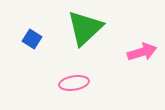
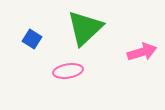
pink ellipse: moved 6 px left, 12 px up
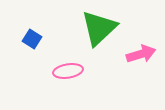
green triangle: moved 14 px right
pink arrow: moved 1 px left, 2 px down
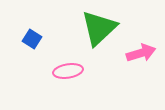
pink arrow: moved 1 px up
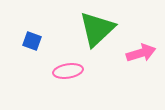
green triangle: moved 2 px left, 1 px down
blue square: moved 2 px down; rotated 12 degrees counterclockwise
